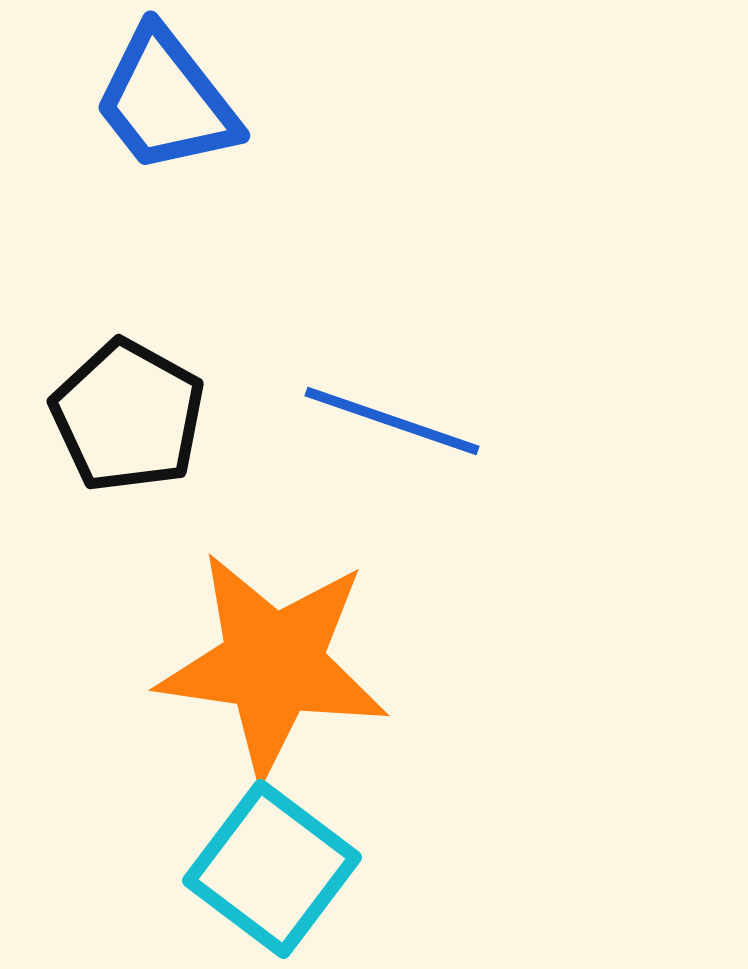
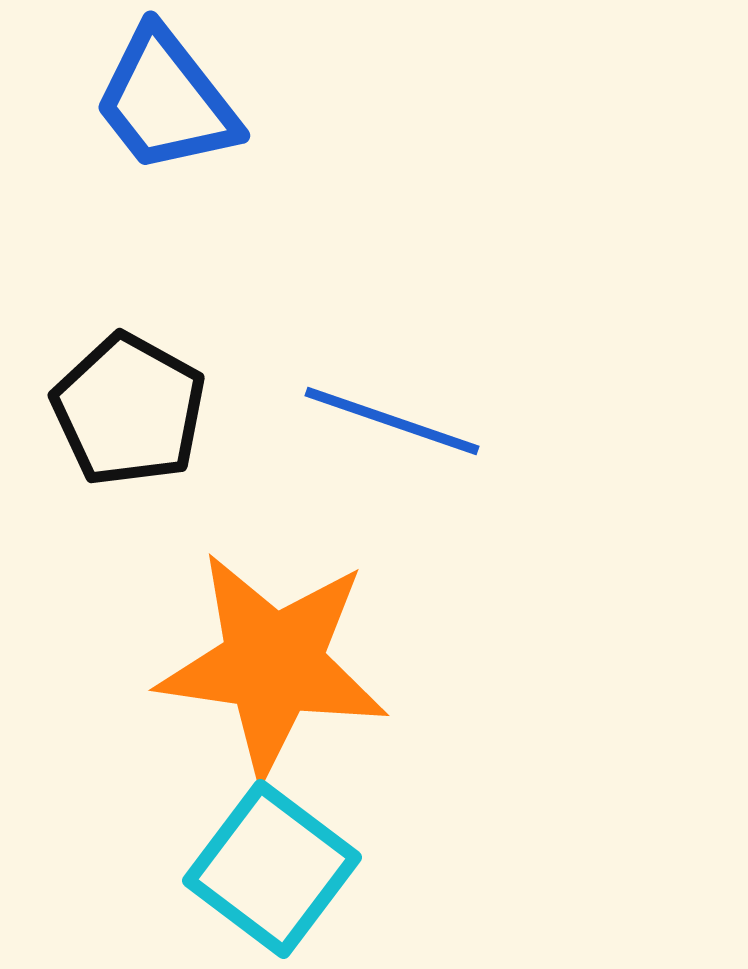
black pentagon: moved 1 px right, 6 px up
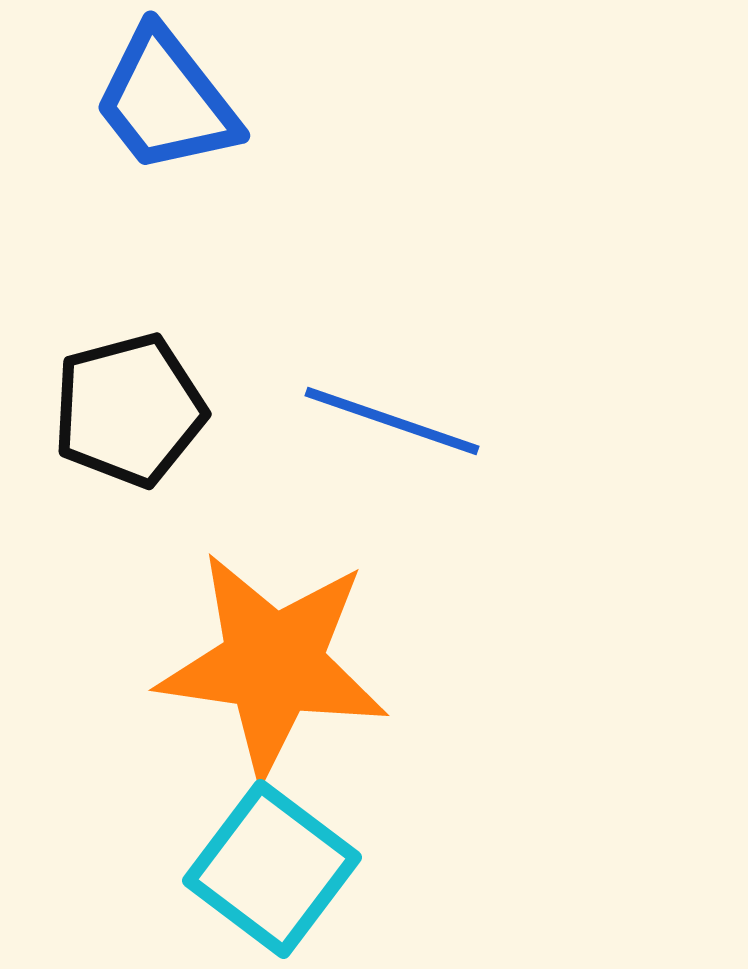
black pentagon: rotated 28 degrees clockwise
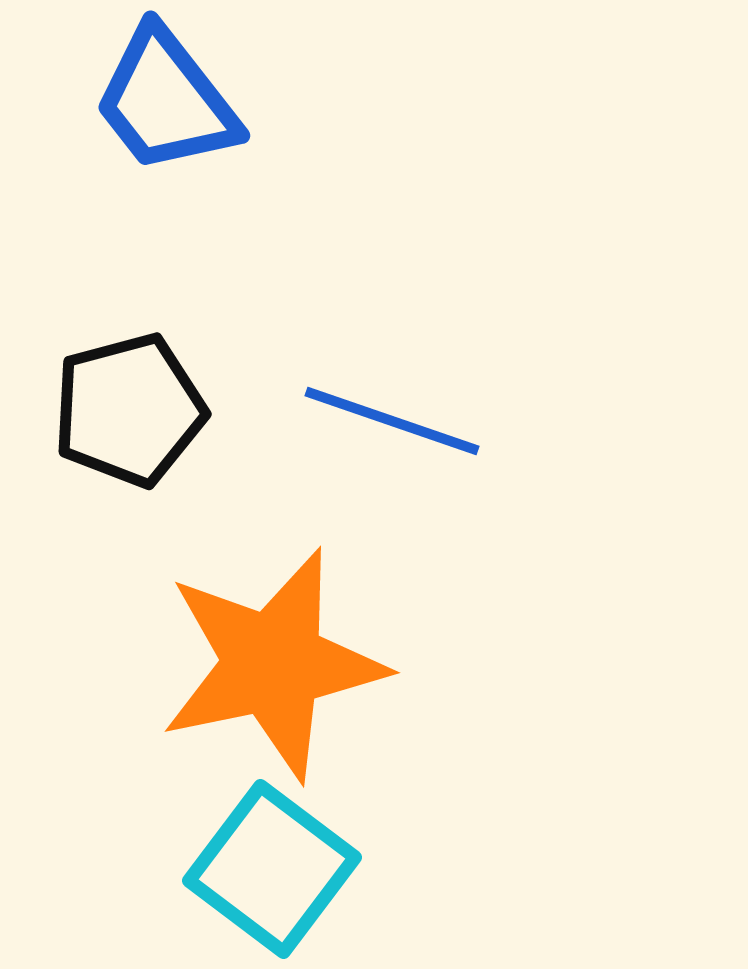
orange star: rotated 20 degrees counterclockwise
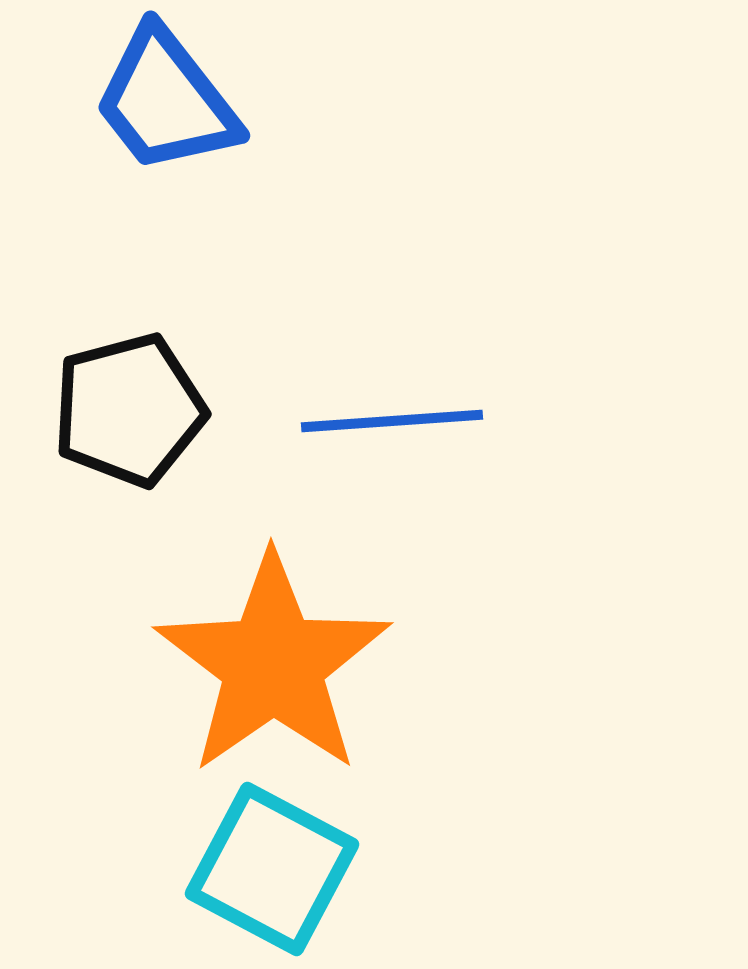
blue line: rotated 23 degrees counterclockwise
orange star: rotated 23 degrees counterclockwise
cyan square: rotated 9 degrees counterclockwise
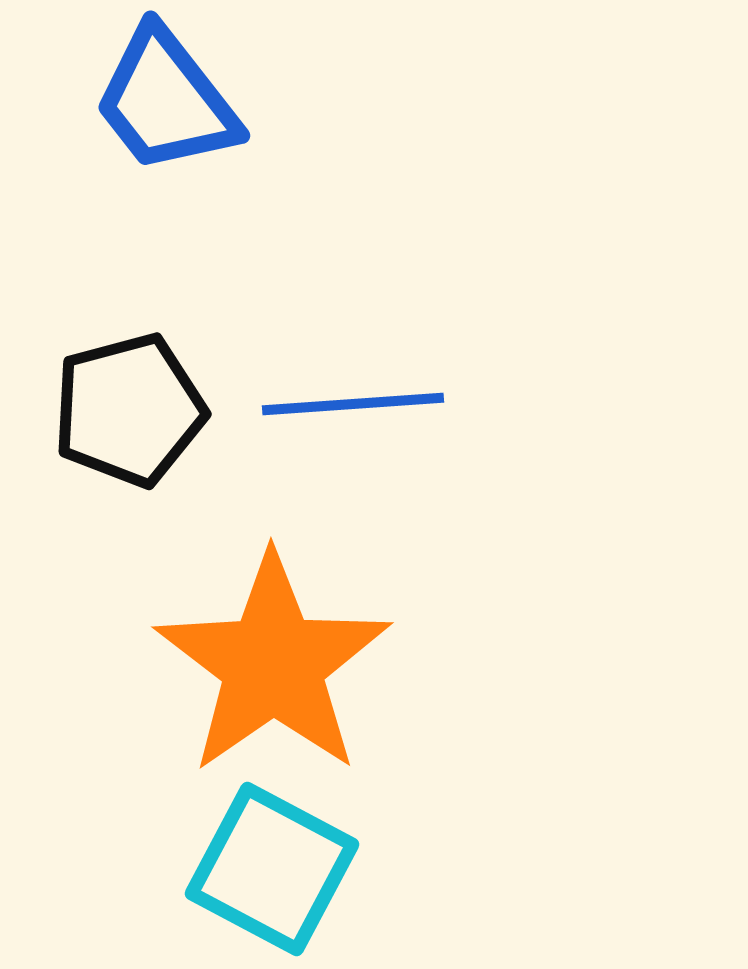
blue line: moved 39 px left, 17 px up
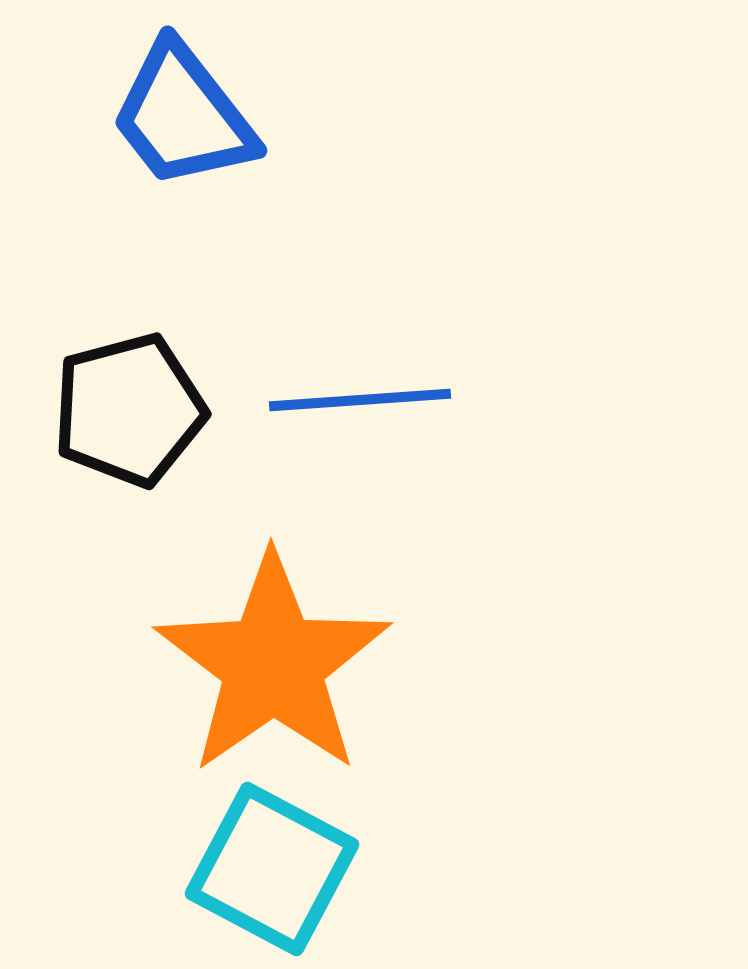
blue trapezoid: moved 17 px right, 15 px down
blue line: moved 7 px right, 4 px up
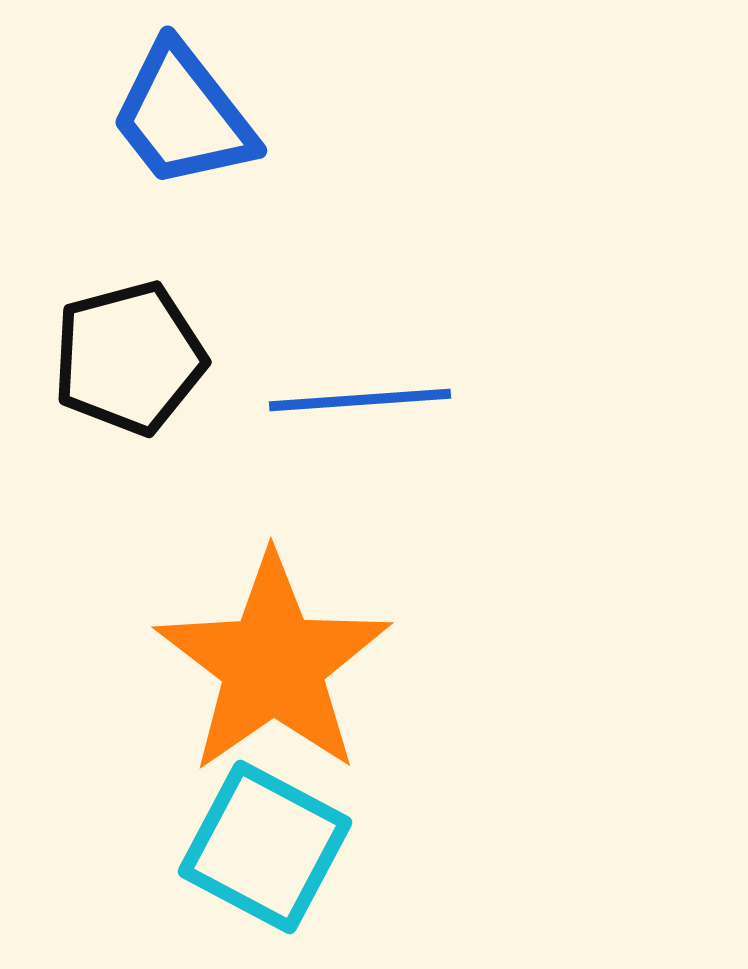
black pentagon: moved 52 px up
cyan square: moved 7 px left, 22 px up
